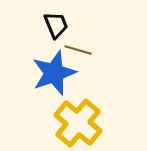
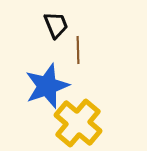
brown line: rotated 72 degrees clockwise
blue star: moved 7 px left, 13 px down
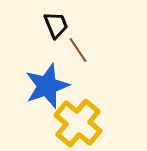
brown line: rotated 32 degrees counterclockwise
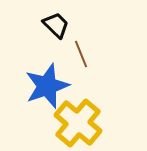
black trapezoid: rotated 24 degrees counterclockwise
brown line: moved 3 px right, 4 px down; rotated 12 degrees clockwise
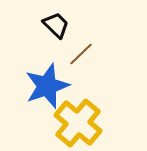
brown line: rotated 68 degrees clockwise
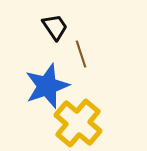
black trapezoid: moved 1 px left, 2 px down; rotated 12 degrees clockwise
brown line: rotated 64 degrees counterclockwise
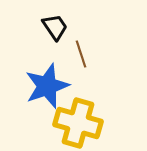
yellow cross: rotated 24 degrees counterclockwise
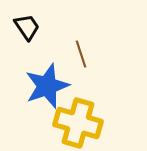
black trapezoid: moved 28 px left
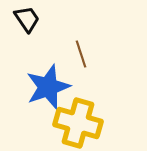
black trapezoid: moved 8 px up
blue star: moved 1 px right, 1 px down
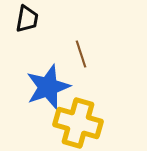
black trapezoid: rotated 44 degrees clockwise
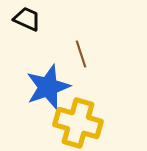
black trapezoid: rotated 76 degrees counterclockwise
